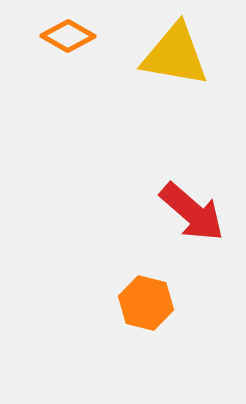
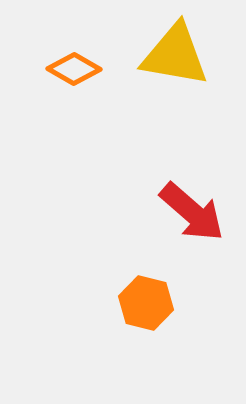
orange diamond: moved 6 px right, 33 px down
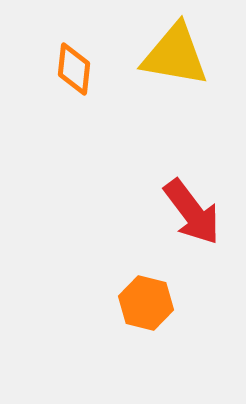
orange diamond: rotated 66 degrees clockwise
red arrow: rotated 12 degrees clockwise
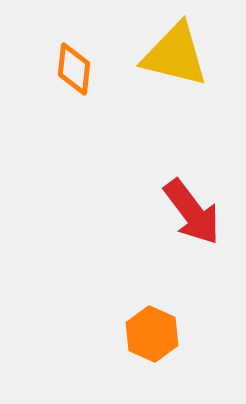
yellow triangle: rotated 4 degrees clockwise
orange hexagon: moved 6 px right, 31 px down; rotated 10 degrees clockwise
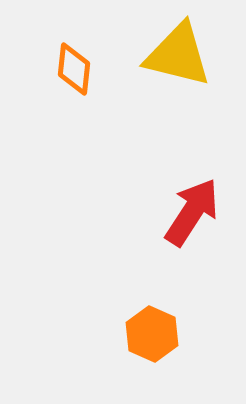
yellow triangle: moved 3 px right
red arrow: rotated 110 degrees counterclockwise
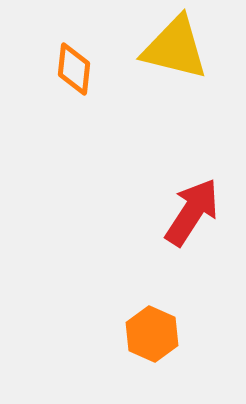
yellow triangle: moved 3 px left, 7 px up
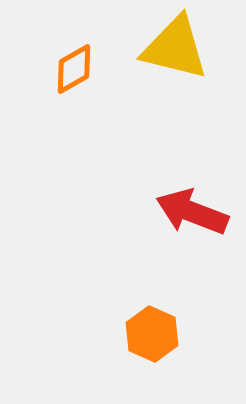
orange diamond: rotated 54 degrees clockwise
red arrow: rotated 102 degrees counterclockwise
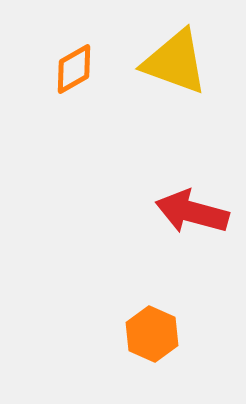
yellow triangle: moved 14 px down; rotated 6 degrees clockwise
red arrow: rotated 6 degrees counterclockwise
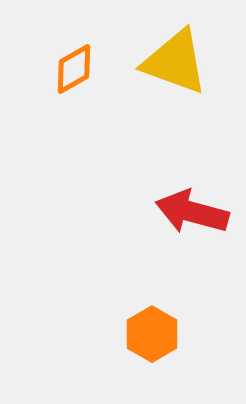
orange hexagon: rotated 6 degrees clockwise
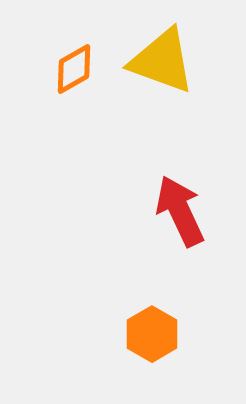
yellow triangle: moved 13 px left, 1 px up
red arrow: moved 12 px left, 1 px up; rotated 50 degrees clockwise
